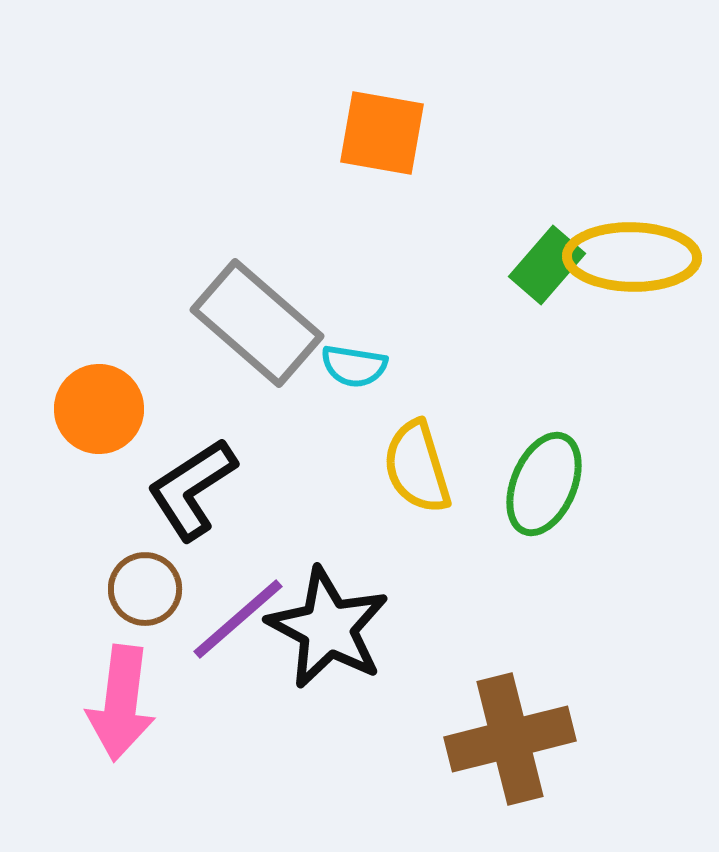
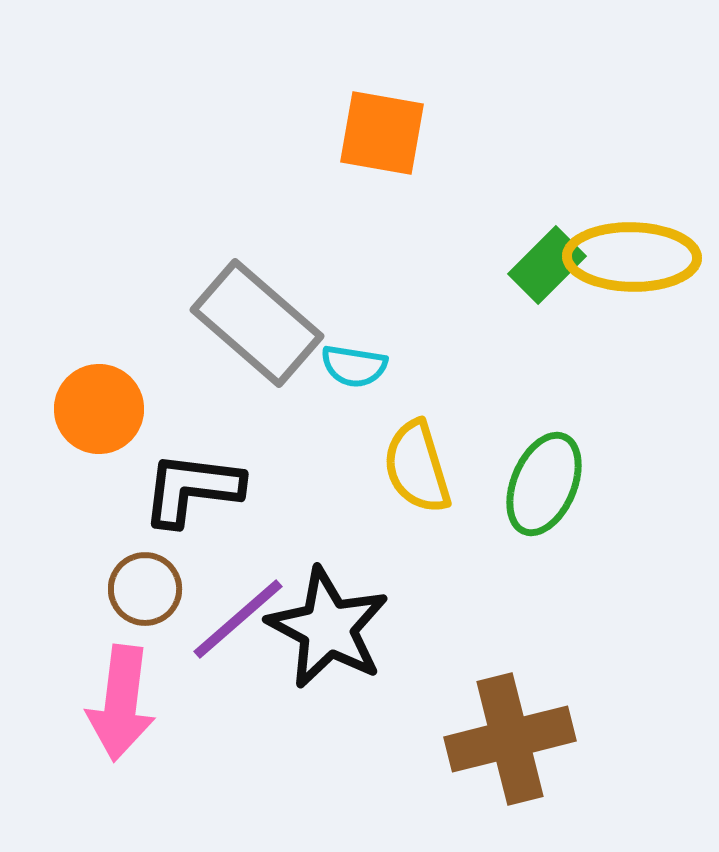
green rectangle: rotated 4 degrees clockwise
black L-shape: rotated 40 degrees clockwise
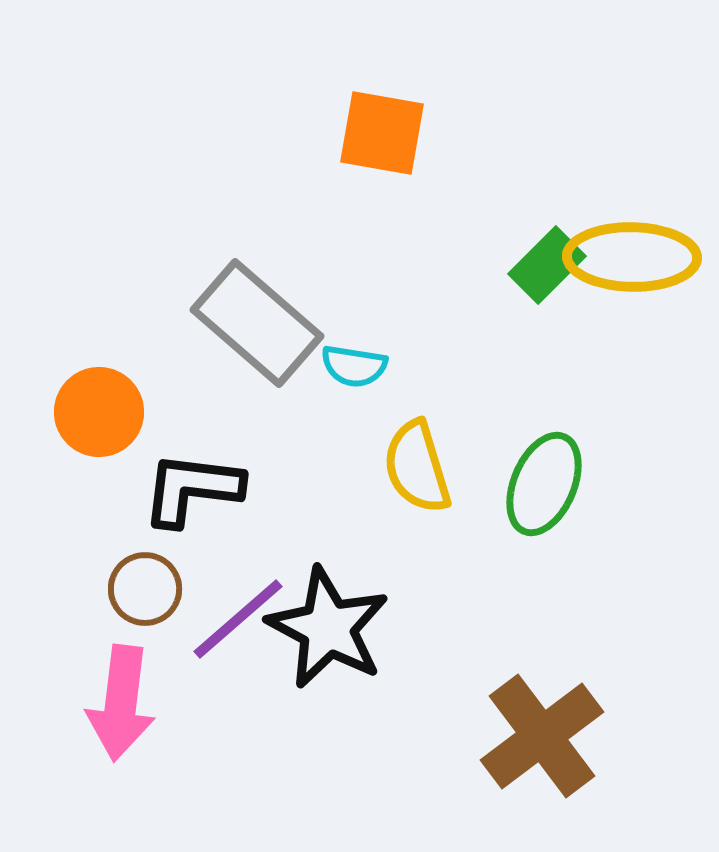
orange circle: moved 3 px down
brown cross: moved 32 px right, 3 px up; rotated 23 degrees counterclockwise
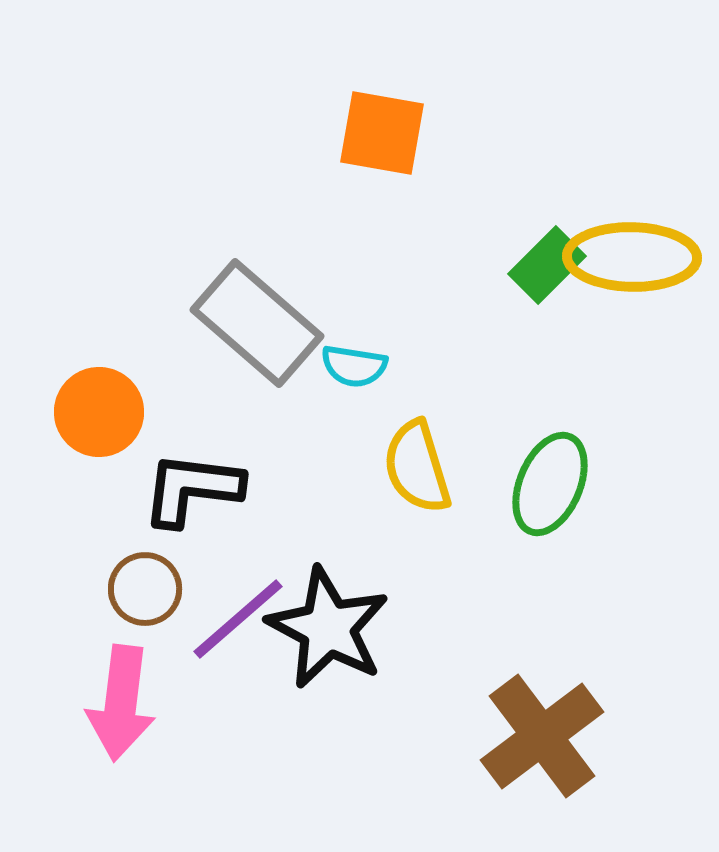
green ellipse: moved 6 px right
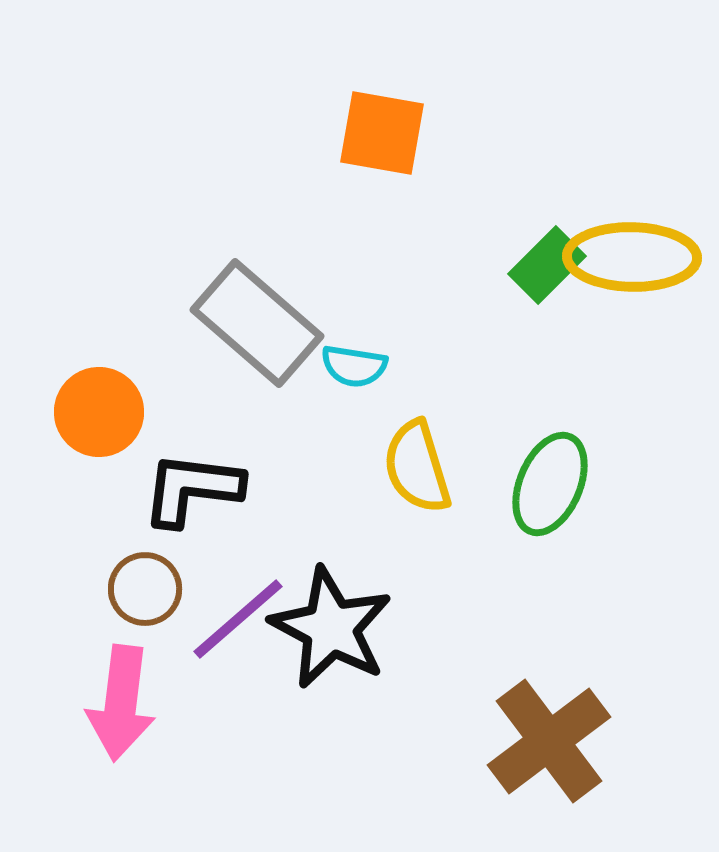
black star: moved 3 px right
brown cross: moved 7 px right, 5 px down
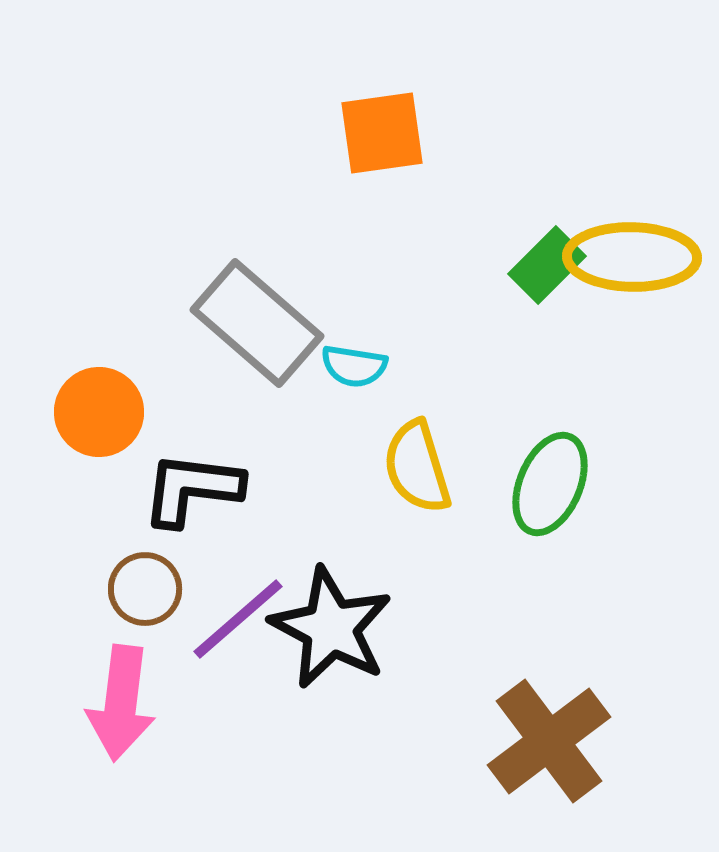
orange square: rotated 18 degrees counterclockwise
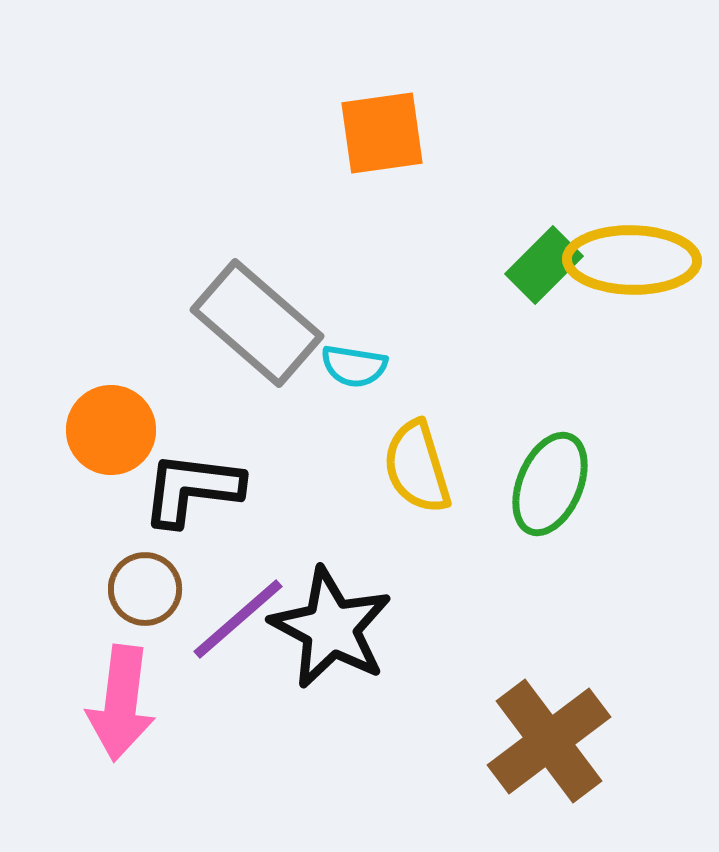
yellow ellipse: moved 3 px down
green rectangle: moved 3 px left
orange circle: moved 12 px right, 18 px down
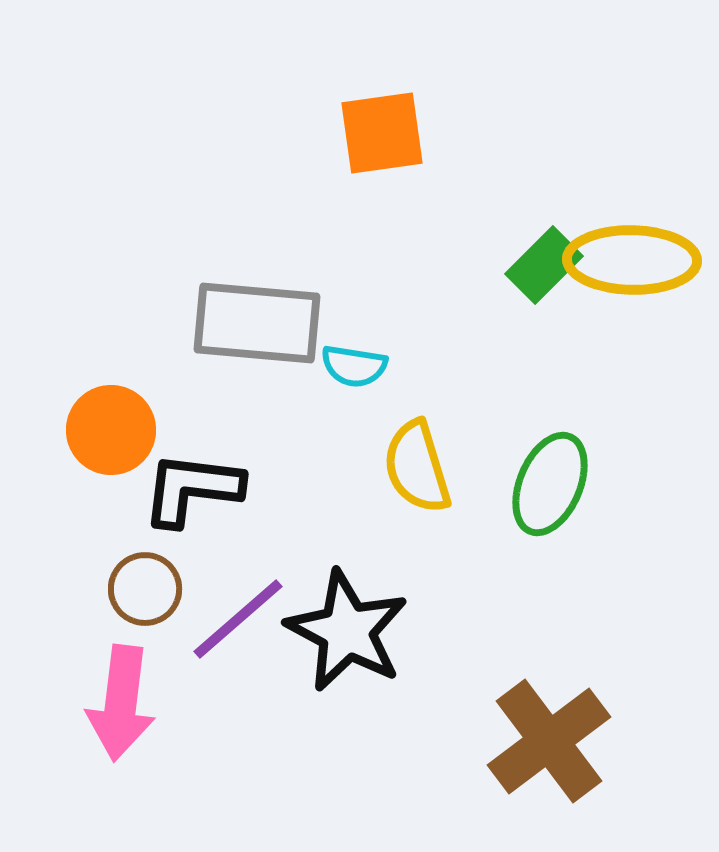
gray rectangle: rotated 36 degrees counterclockwise
black star: moved 16 px right, 3 px down
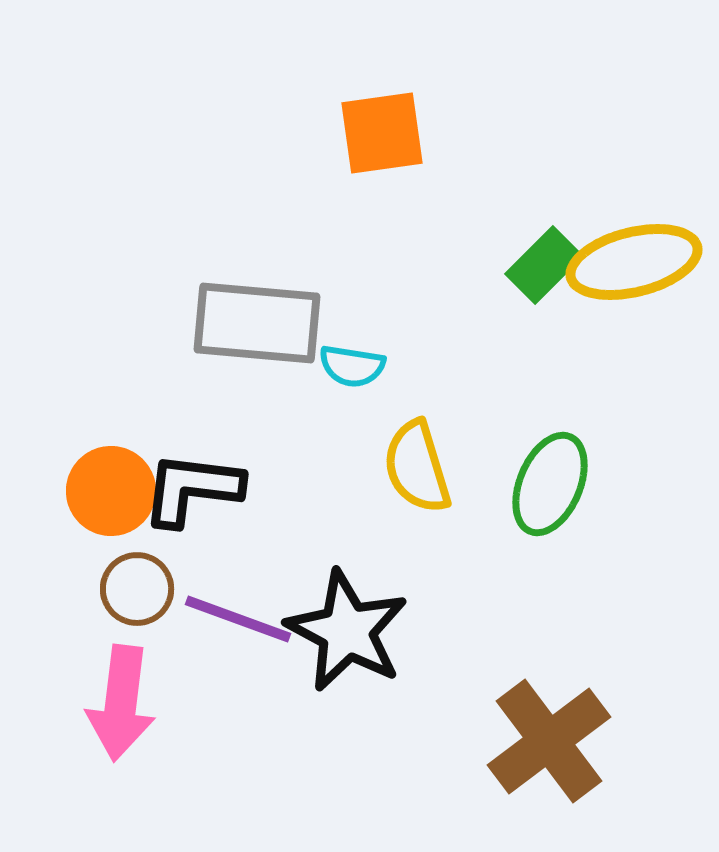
yellow ellipse: moved 2 px right, 2 px down; rotated 15 degrees counterclockwise
cyan semicircle: moved 2 px left
orange circle: moved 61 px down
brown circle: moved 8 px left
purple line: rotated 61 degrees clockwise
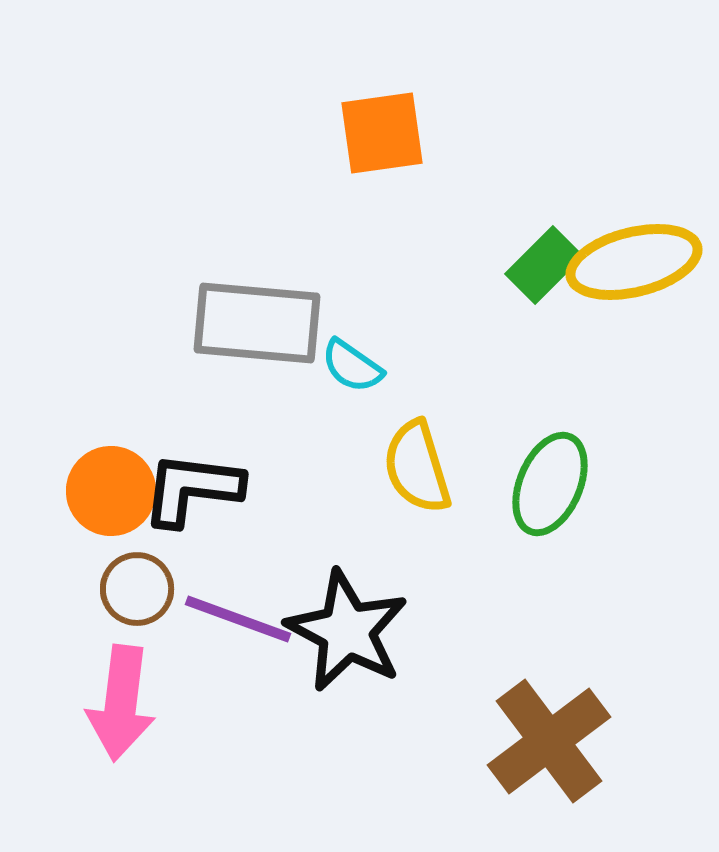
cyan semicircle: rotated 26 degrees clockwise
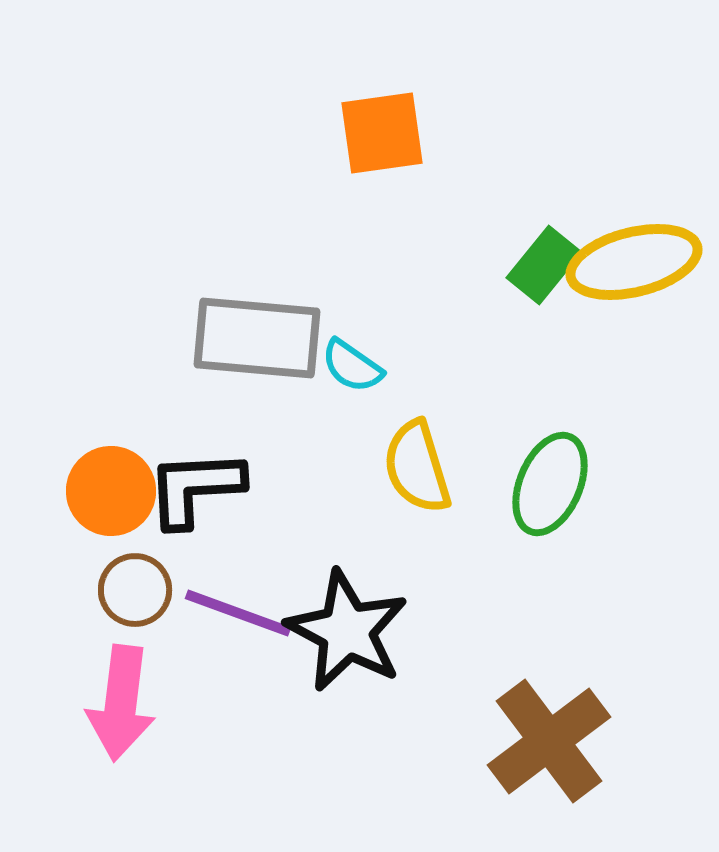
green rectangle: rotated 6 degrees counterclockwise
gray rectangle: moved 15 px down
black L-shape: moved 3 px right, 1 px up; rotated 10 degrees counterclockwise
brown circle: moved 2 px left, 1 px down
purple line: moved 6 px up
